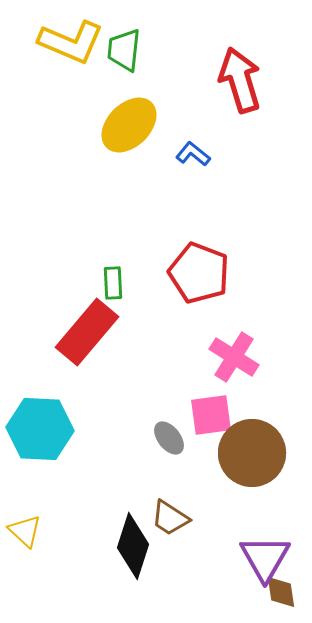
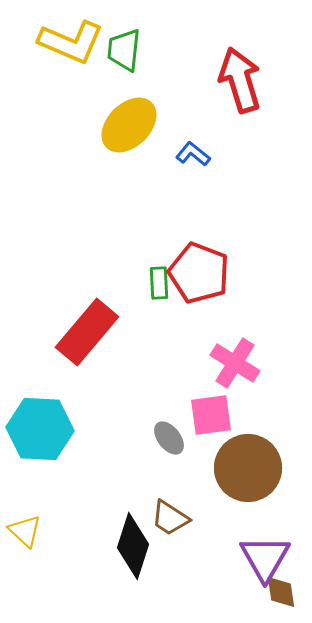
green rectangle: moved 46 px right
pink cross: moved 1 px right, 6 px down
brown circle: moved 4 px left, 15 px down
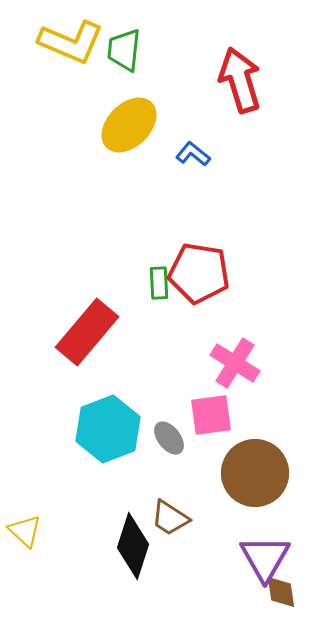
red pentagon: rotated 12 degrees counterclockwise
cyan hexagon: moved 68 px right; rotated 24 degrees counterclockwise
brown circle: moved 7 px right, 5 px down
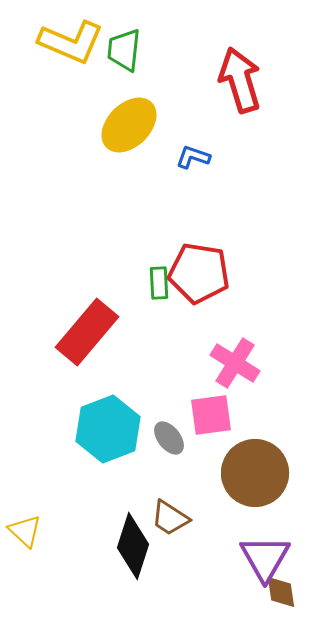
blue L-shape: moved 3 px down; rotated 20 degrees counterclockwise
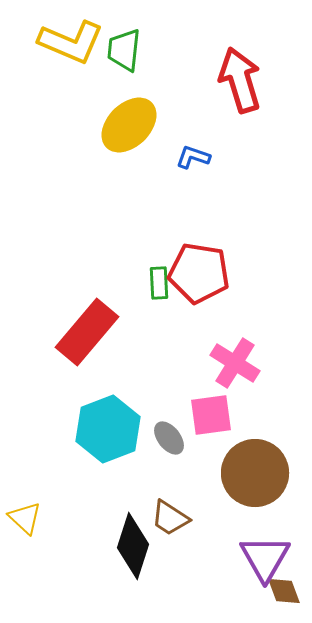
yellow triangle: moved 13 px up
brown diamond: moved 3 px right, 1 px up; rotated 12 degrees counterclockwise
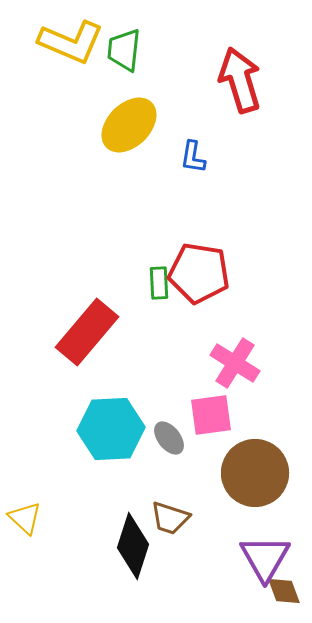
blue L-shape: rotated 100 degrees counterclockwise
cyan hexagon: moved 3 px right; rotated 18 degrees clockwise
brown trapezoid: rotated 15 degrees counterclockwise
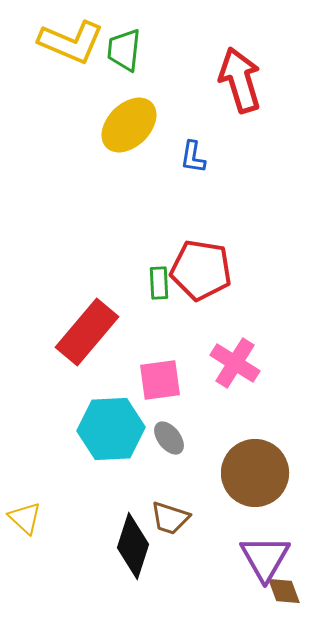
red pentagon: moved 2 px right, 3 px up
pink square: moved 51 px left, 35 px up
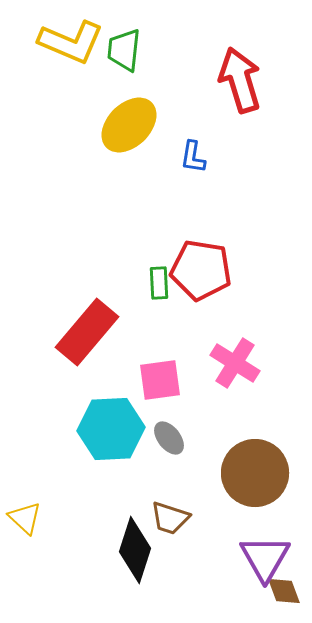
black diamond: moved 2 px right, 4 px down
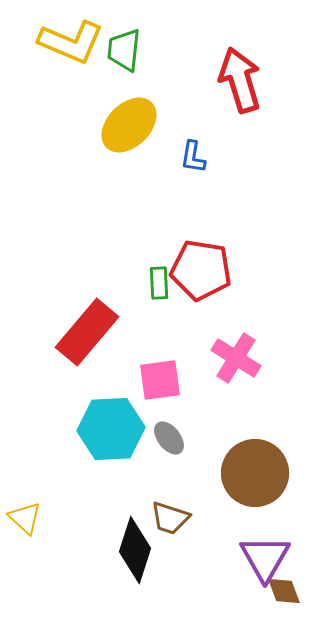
pink cross: moved 1 px right, 5 px up
